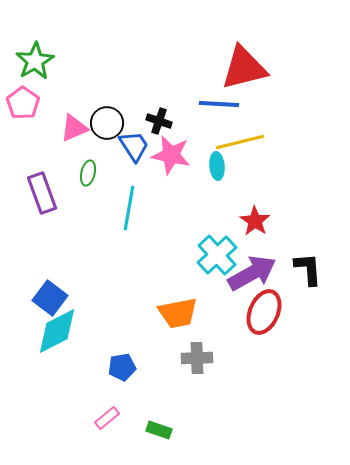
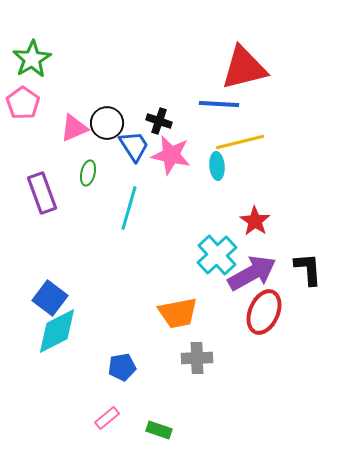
green star: moved 3 px left, 2 px up
cyan line: rotated 6 degrees clockwise
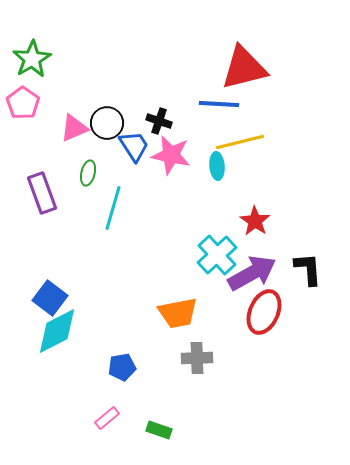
cyan line: moved 16 px left
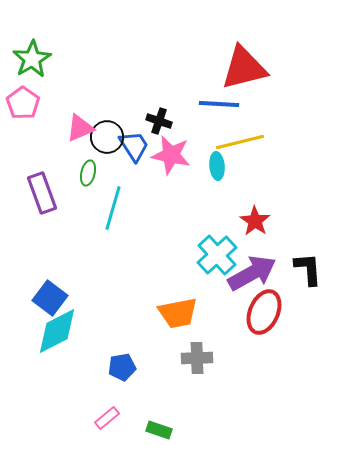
black circle: moved 14 px down
pink triangle: moved 6 px right
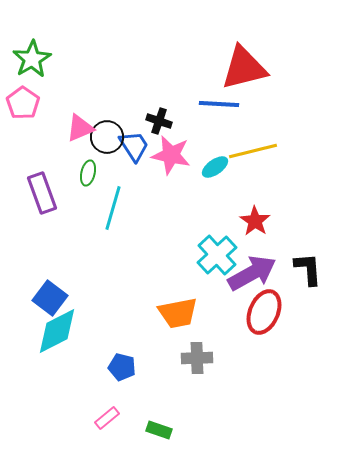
yellow line: moved 13 px right, 9 px down
cyan ellipse: moved 2 px left, 1 px down; rotated 60 degrees clockwise
blue pentagon: rotated 24 degrees clockwise
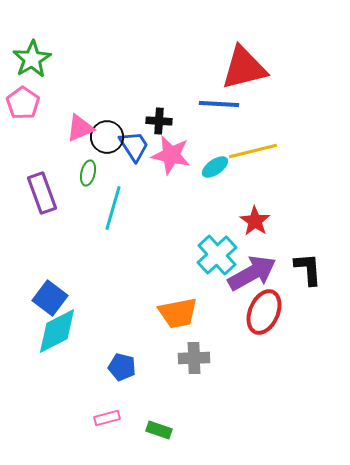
black cross: rotated 15 degrees counterclockwise
gray cross: moved 3 px left
pink rectangle: rotated 25 degrees clockwise
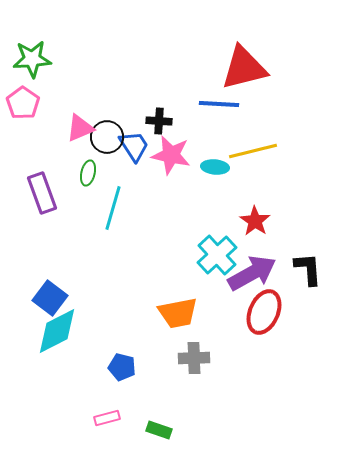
green star: rotated 27 degrees clockwise
cyan ellipse: rotated 40 degrees clockwise
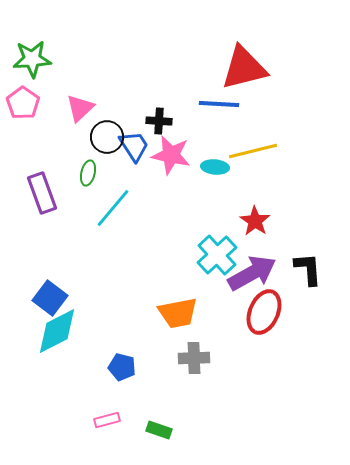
pink triangle: moved 20 px up; rotated 20 degrees counterclockwise
cyan line: rotated 24 degrees clockwise
pink rectangle: moved 2 px down
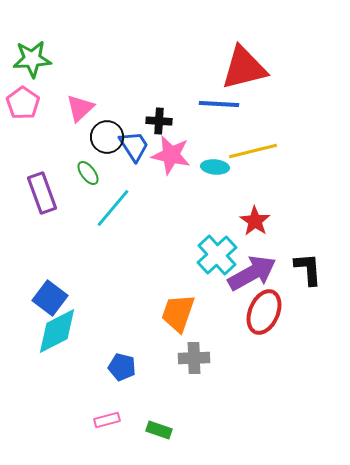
green ellipse: rotated 50 degrees counterclockwise
orange trapezoid: rotated 120 degrees clockwise
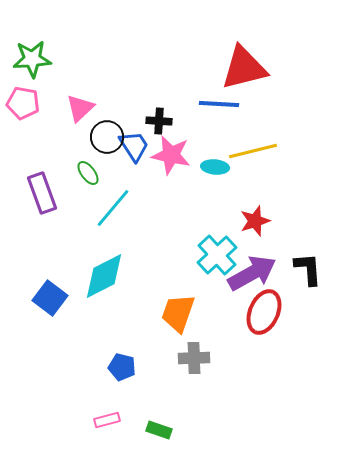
pink pentagon: rotated 24 degrees counterclockwise
red star: rotated 20 degrees clockwise
cyan diamond: moved 47 px right, 55 px up
